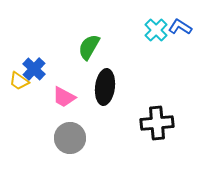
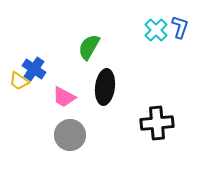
blue L-shape: rotated 75 degrees clockwise
blue cross: rotated 10 degrees counterclockwise
gray circle: moved 3 px up
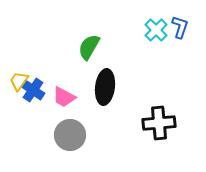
blue cross: moved 1 px left, 21 px down
yellow trapezoid: rotated 90 degrees clockwise
black cross: moved 2 px right
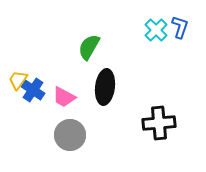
yellow trapezoid: moved 1 px left, 1 px up
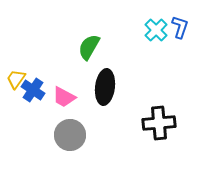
yellow trapezoid: moved 2 px left, 1 px up
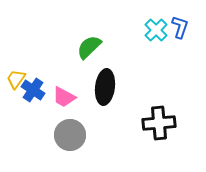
green semicircle: rotated 16 degrees clockwise
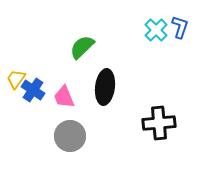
green semicircle: moved 7 px left
pink trapezoid: rotated 40 degrees clockwise
gray circle: moved 1 px down
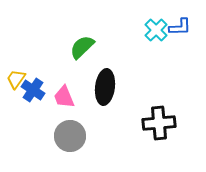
blue L-shape: rotated 70 degrees clockwise
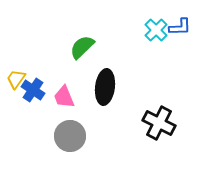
black cross: rotated 32 degrees clockwise
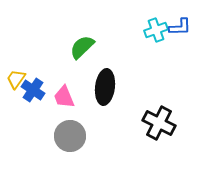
cyan cross: rotated 25 degrees clockwise
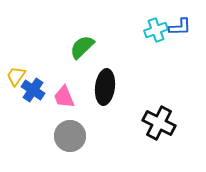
yellow trapezoid: moved 3 px up
